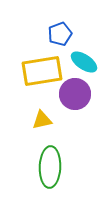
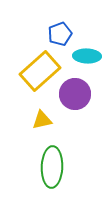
cyan ellipse: moved 3 px right, 6 px up; rotated 32 degrees counterclockwise
yellow rectangle: moved 2 px left; rotated 33 degrees counterclockwise
green ellipse: moved 2 px right
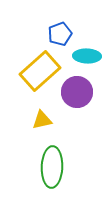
purple circle: moved 2 px right, 2 px up
